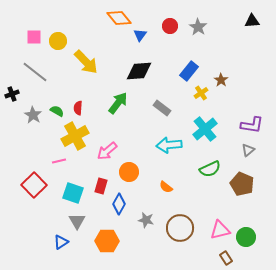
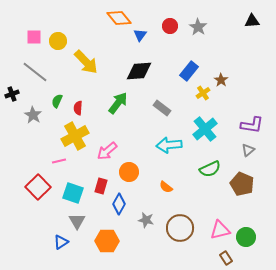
yellow cross at (201, 93): moved 2 px right
green semicircle at (57, 111): moved 10 px up; rotated 96 degrees counterclockwise
red square at (34, 185): moved 4 px right, 2 px down
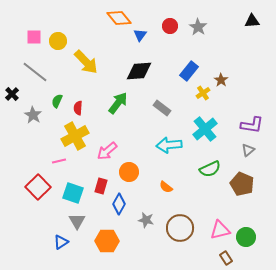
black cross at (12, 94): rotated 24 degrees counterclockwise
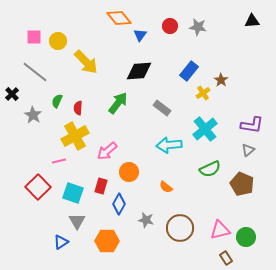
gray star at (198, 27): rotated 24 degrees counterclockwise
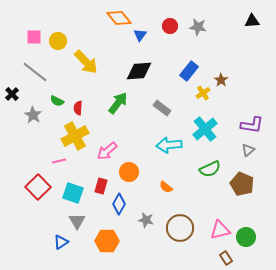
green semicircle at (57, 101): rotated 88 degrees counterclockwise
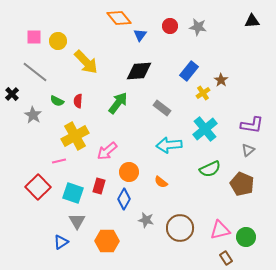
red semicircle at (78, 108): moved 7 px up
red rectangle at (101, 186): moved 2 px left
orange semicircle at (166, 187): moved 5 px left, 5 px up
blue diamond at (119, 204): moved 5 px right, 5 px up
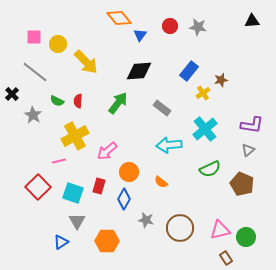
yellow circle at (58, 41): moved 3 px down
brown star at (221, 80): rotated 24 degrees clockwise
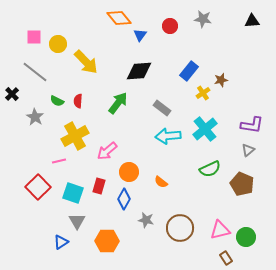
gray star at (198, 27): moved 5 px right, 8 px up
gray star at (33, 115): moved 2 px right, 2 px down
cyan arrow at (169, 145): moved 1 px left, 9 px up
